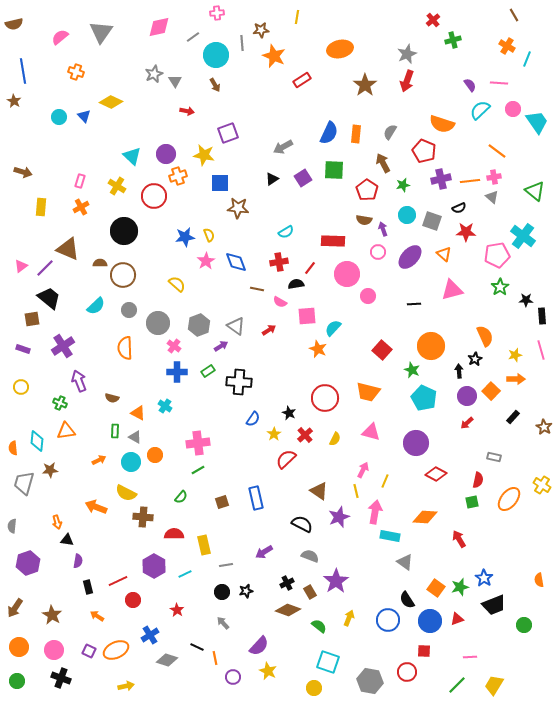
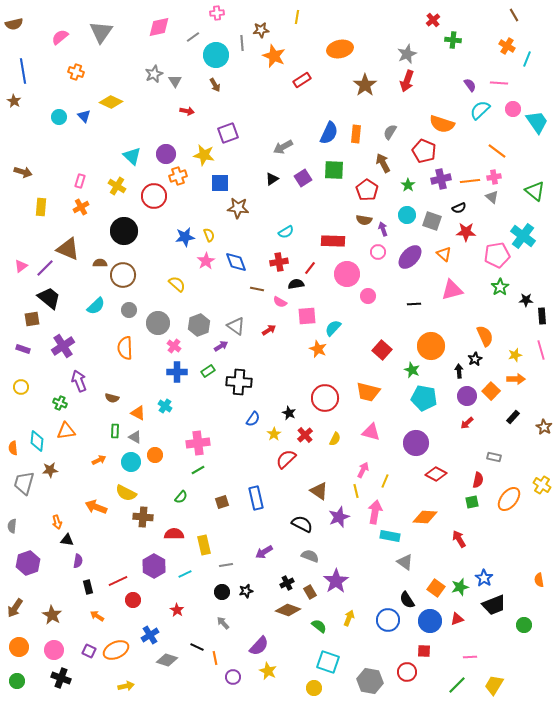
green cross at (453, 40): rotated 21 degrees clockwise
green star at (403, 185): moved 5 px right; rotated 24 degrees counterclockwise
cyan pentagon at (424, 398): rotated 15 degrees counterclockwise
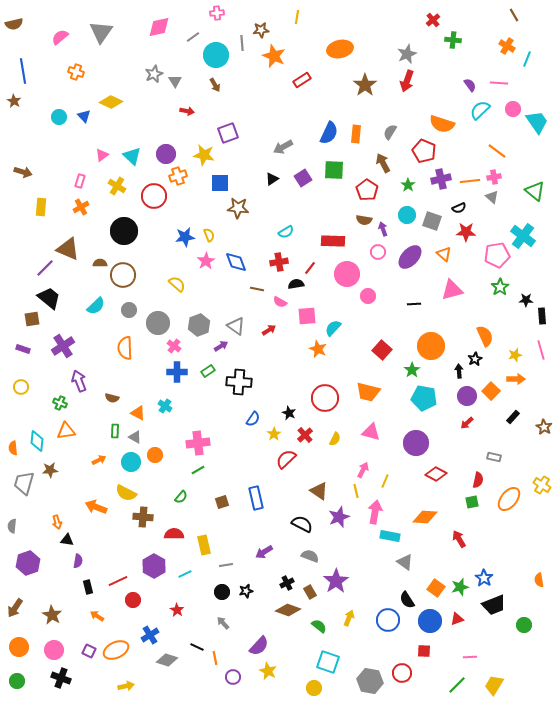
pink triangle at (21, 266): moved 81 px right, 111 px up
green star at (412, 370): rotated 14 degrees clockwise
red circle at (407, 672): moved 5 px left, 1 px down
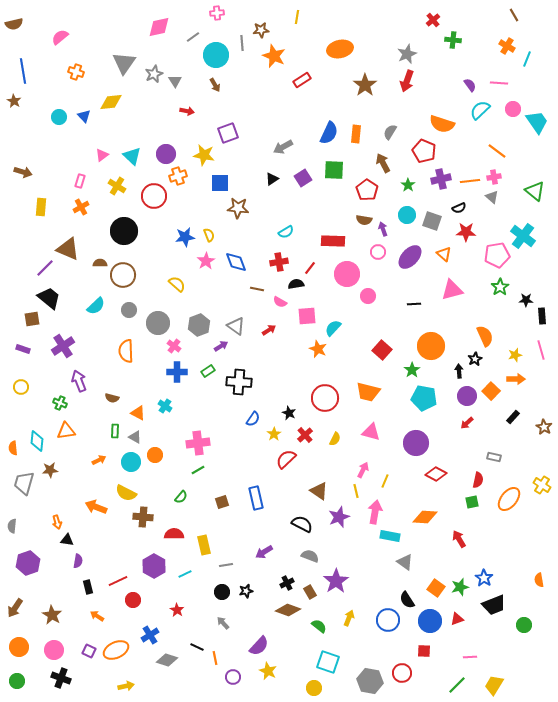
gray triangle at (101, 32): moved 23 px right, 31 px down
yellow diamond at (111, 102): rotated 30 degrees counterclockwise
orange semicircle at (125, 348): moved 1 px right, 3 px down
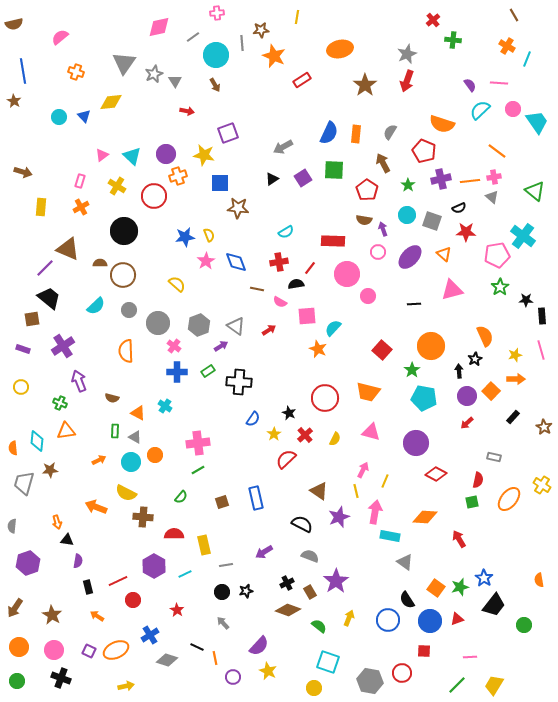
black trapezoid at (494, 605): rotated 30 degrees counterclockwise
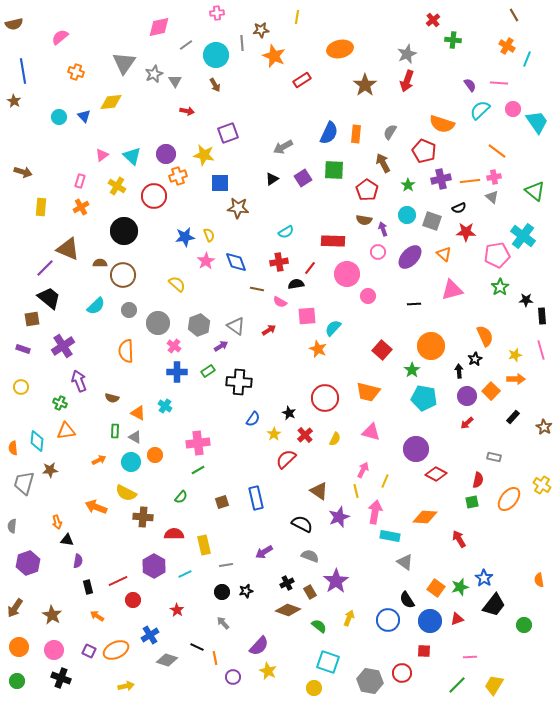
gray line at (193, 37): moved 7 px left, 8 px down
purple circle at (416, 443): moved 6 px down
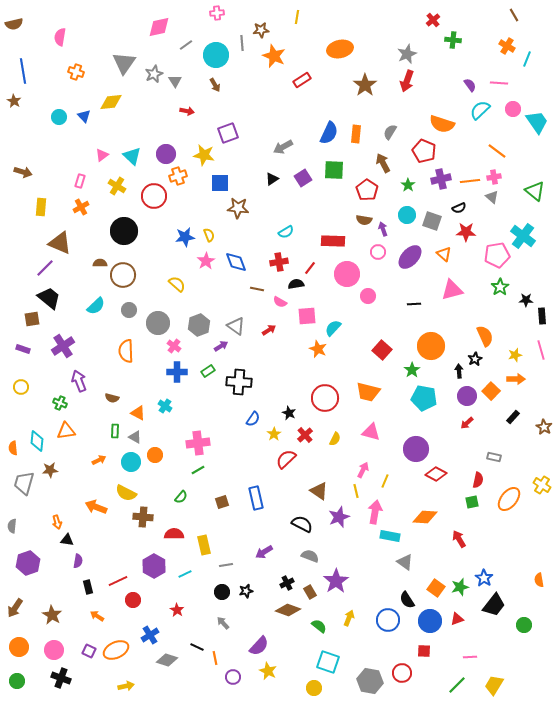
pink semicircle at (60, 37): rotated 42 degrees counterclockwise
brown triangle at (68, 249): moved 8 px left, 6 px up
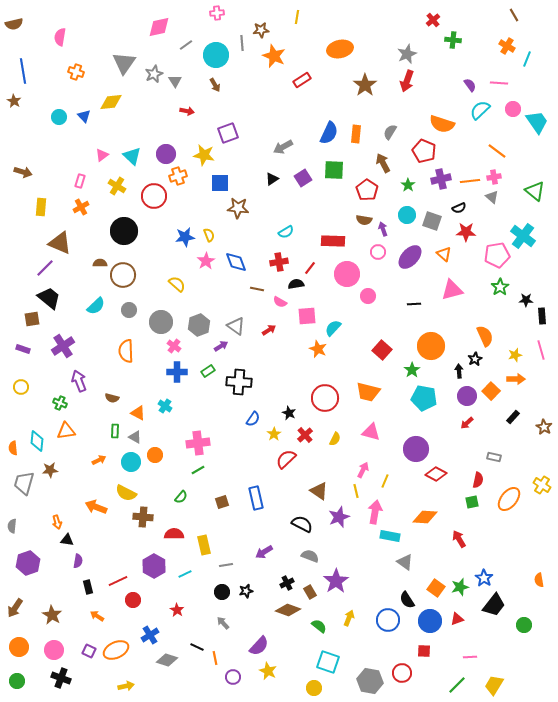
gray circle at (158, 323): moved 3 px right, 1 px up
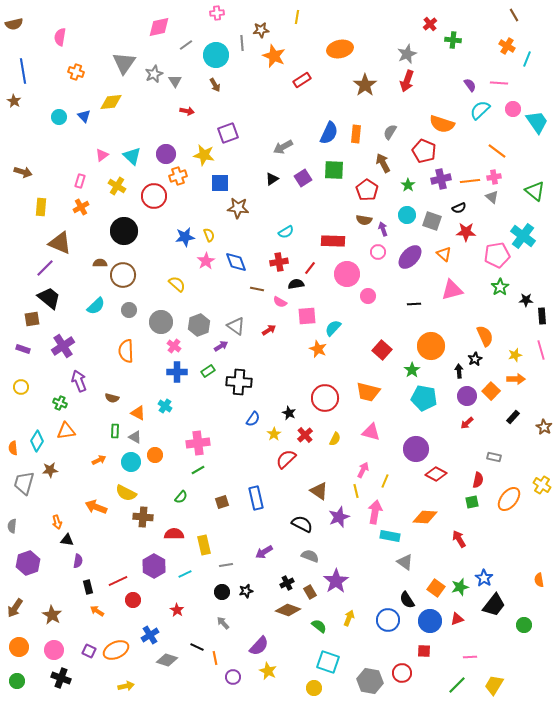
red cross at (433, 20): moved 3 px left, 4 px down
cyan diamond at (37, 441): rotated 25 degrees clockwise
orange arrow at (97, 616): moved 5 px up
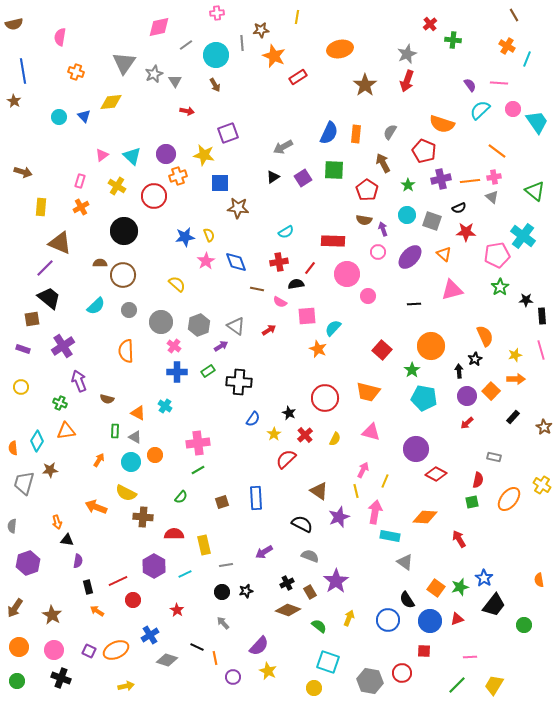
red rectangle at (302, 80): moved 4 px left, 3 px up
black triangle at (272, 179): moved 1 px right, 2 px up
brown semicircle at (112, 398): moved 5 px left, 1 px down
orange arrow at (99, 460): rotated 32 degrees counterclockwise
blue rectangle at (256, 498): rotated 10 degrees clockwise
